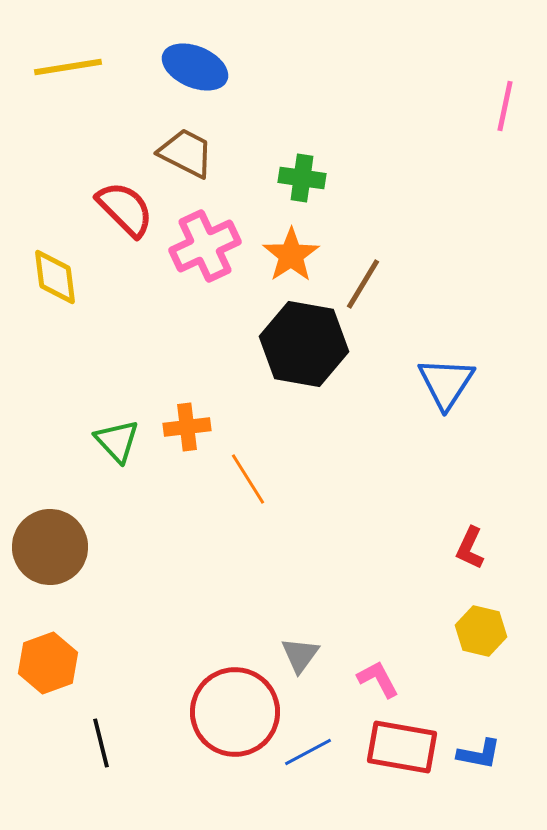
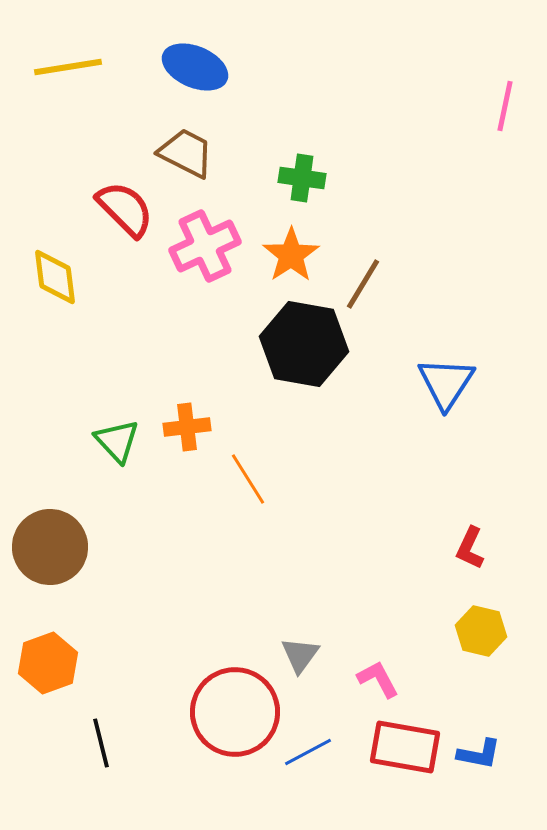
red rectangle: moved 3 px right
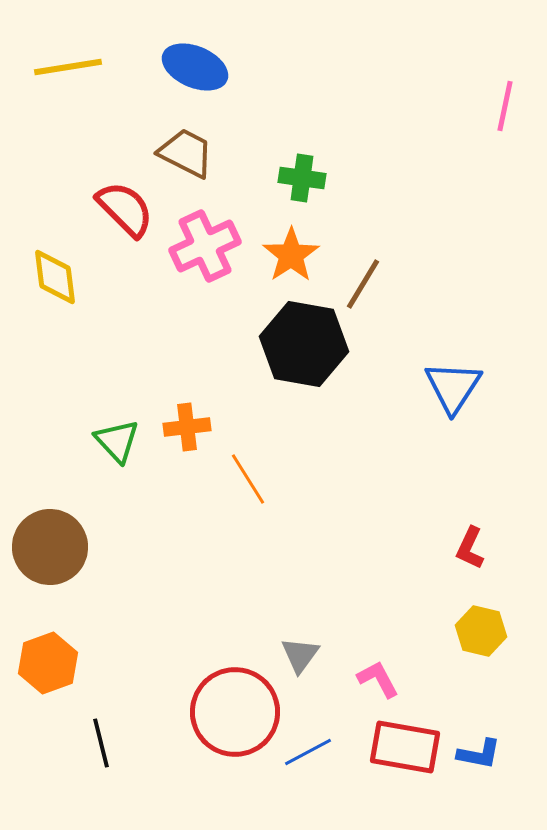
blue triangle: moved 7 px right, 4 px down
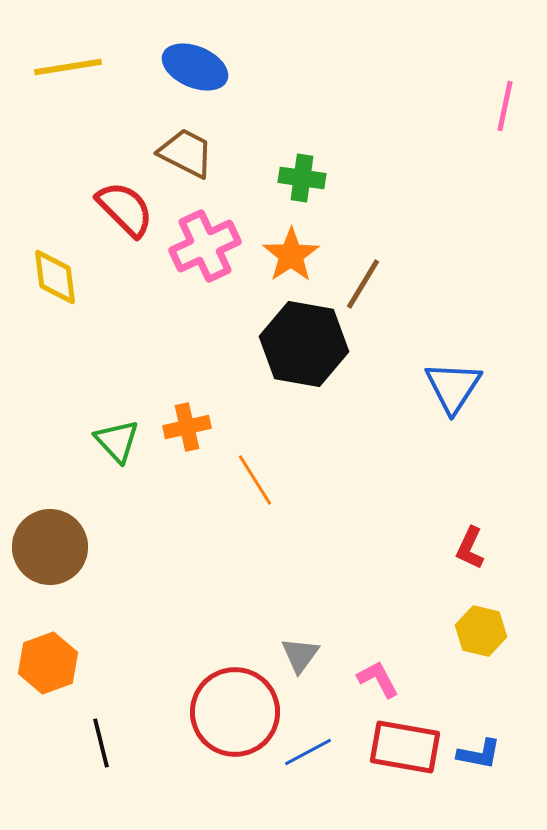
orange cross: rotated 6 degrees counterclockwise
orange line: moved 7 px right, 1 px down
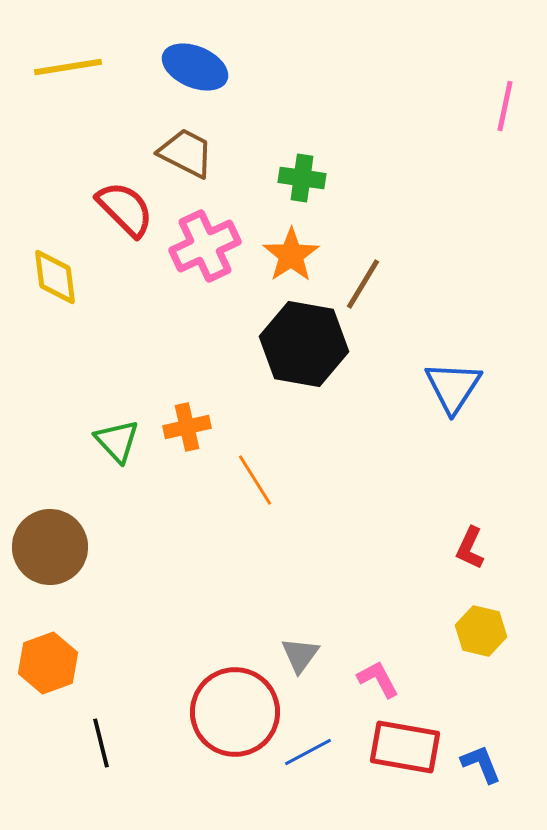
blue L-shape: moved 2 px right, 10 px down; rotated 123 degrees counterclockwise
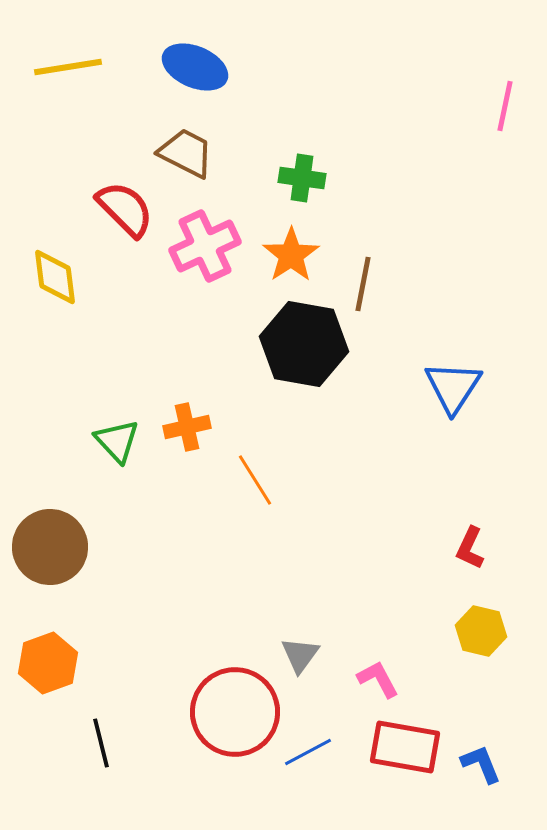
brown line: rotated 20 degrees counterclockwise
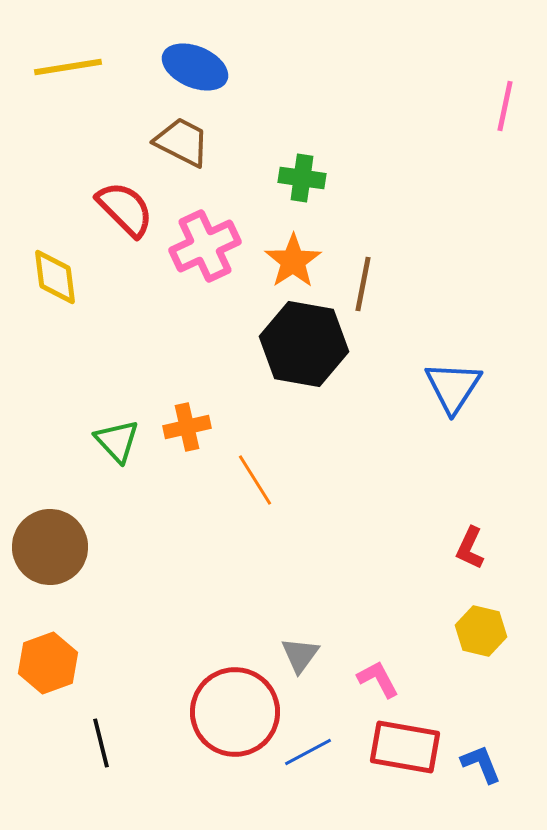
brown trapezoid: moved 4 px left, 11 px up
orange star: moved 2 px right, 6 px down
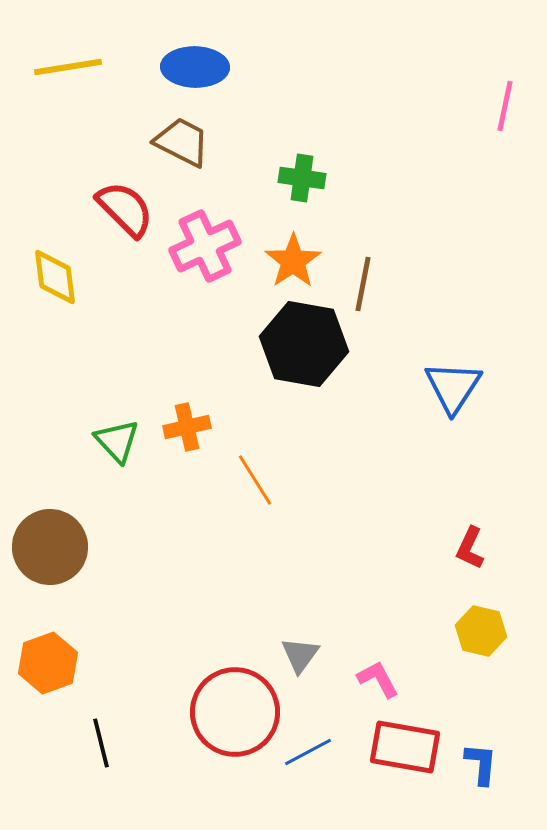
blue ellipse: rotated 22 degrees counterclockwise
blue L-shape: rotated 27 degrees clockwise
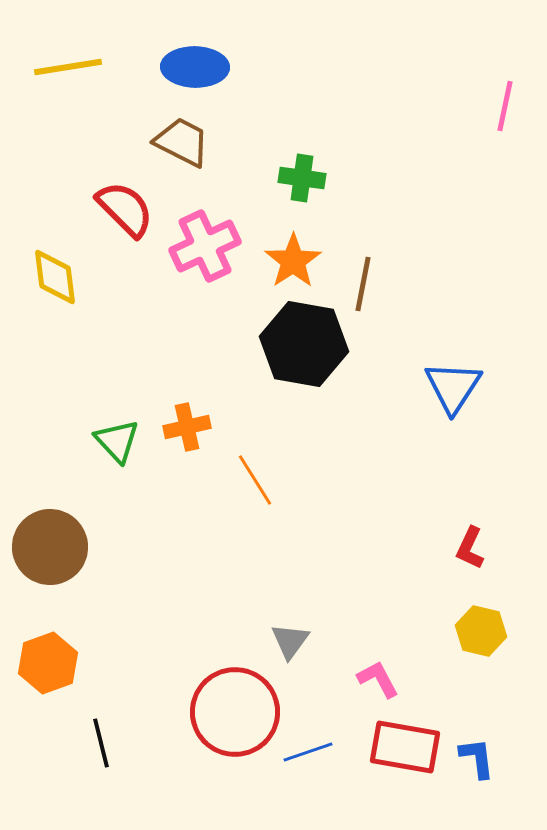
gray triangle: moved 10 px left, 14 px up
blue line: rotated 9 degrees clockwise
blue L-shape: moved 4 px left, 6 px up; rotated 12 degrees counterclockwise
